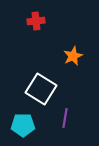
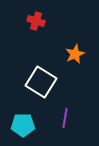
red cross: rotated 24 degrees clockwise
orange star: moved 2 px right, 2 px up
white square: moved 7 px up
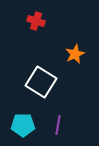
purple line: moved 7 px left, 7 px down
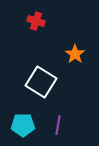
orange star: rotated 12 degrees counterclockwise
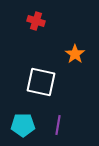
white square: rotated 20 degrees counterclockwise
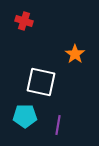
red cross: moved 12 px left
cyan pentagon: moved 2 px right, 9 px up
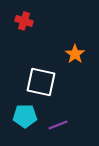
purple line: rotated 60 degrees clockwise
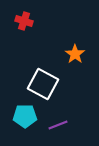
white square: moved 2 px right, 2 px down; rotated 16 degrees clockwise
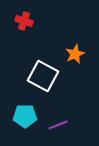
orange star: rotated 12 degrees clockwise
white square: moved 8 px up
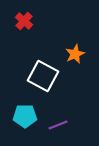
red cross: rotated 24 degrees clockwise
